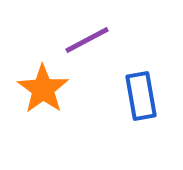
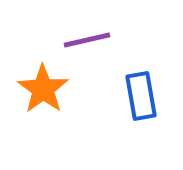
purple line: rotated 15 degrees clockwise
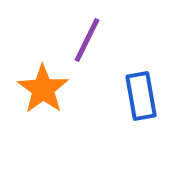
purple line: rotated 51 degrees counterclockwise
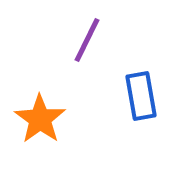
orange star: moved 3 px left, 30 px down
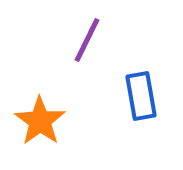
orange star: moved 2 px down
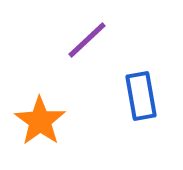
purple line: rotated 21 degrees clockwise
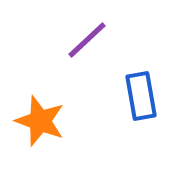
orange star: rotated 15 degrees counterclockwise
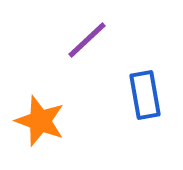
blue rectangle: moved 4 px right, 1 px up
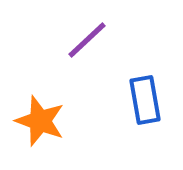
blue rectangle: moved 5 px down
